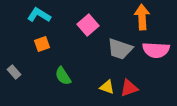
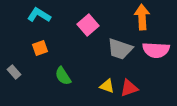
orange square: moved 2 px left, 4 px down
yellow triangle: moved 1 px up
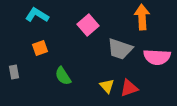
cyan L-shape: moved 2 px left
pink semicircle: moved 1 px right, 7 px down
gray rectangle: rotated 32 degrees clockwise
yellow triangle: rotated 28 degrees clockwise
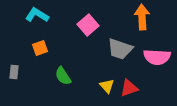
gray rectangle: rotated 16 degrees clockwise
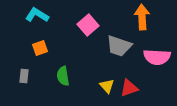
gray trapezoid: moved 1 px left, 3 px up
gray rectangle: moved 10 px right, 4 px down
green semicircle: rotated 24 degrees clockwise
